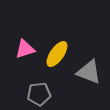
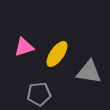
pink triangle: moved 1 px left, 2 px up
gray triangle: rotated 12 degrees counterclockwise
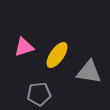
yellow ellipse: moved 1 px down
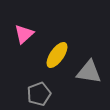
pink triangle: moved 13 px up; rotated 25 degrees counterclockwise
gray pentagon: rotated 15 degrees counterclockwise
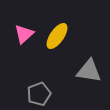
yellow ellipse: moved 19 px up
gray triangle: moved 1 px up
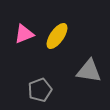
pink triangle: rotated 20 degrees clockwise
gray pentagon: moved 1 px right, 4 px up
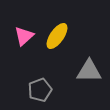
pink triangle: moved 2 px down; rotated 20 degrees counterclockwise
gray triangle: rotated 8 degrees counterclockwise
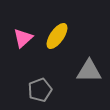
pink triangle: moved 1 px left, 2 px down
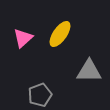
yellow ellipse: moved 3 px right, 2 px up
gray pentagon: moved 5 px down
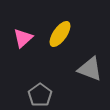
gray triangle: moved 1 px right, 2 px up; rotated 20 degrees clockwise
gray pentagon: rotated 15 degrees counterclockwise
